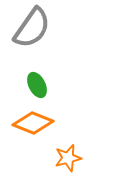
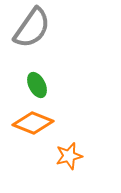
orange star: moved 1 px right, 2 px up
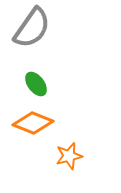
green ellipse: moved 1 px left, 1 px up; rotated 10 degrees counterclockwise
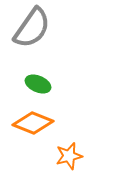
green ellipse: moved 2 px right; rotated 30 degrees counterclockwise
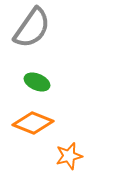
green ellipse: moved 1 px left, 2 px up
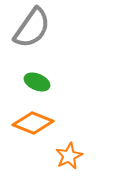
orange star: rotated 12 degrees counterclockwise
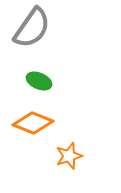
green ellipse: moved 2 px right, 1 px up
orange star: rotated 8 degrees clockwise
